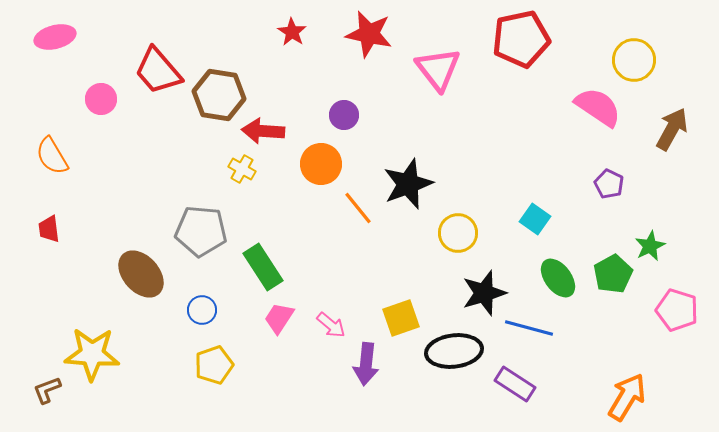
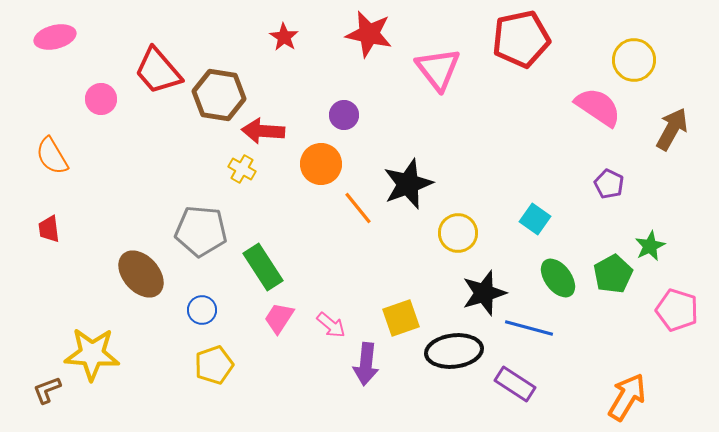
red star at (292, 32): moved 8 px left, 5 px down
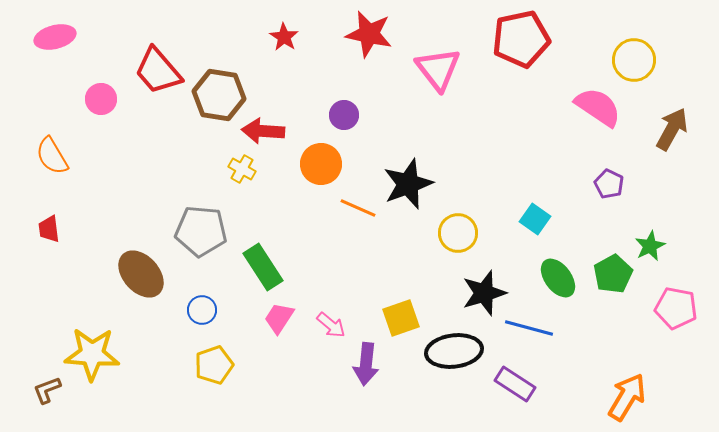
orange line at (358, 208): rotated 27 degrees counterclockwise
pink pentagon at (677, 310): moved 1 px left, 2 px up; rotated 6 degrees counterclockwise
